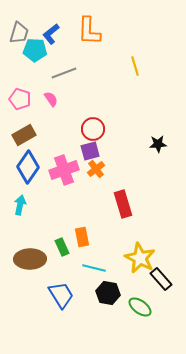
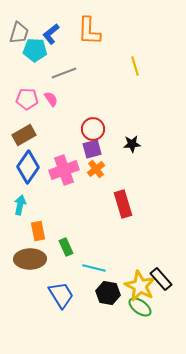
pink pentagon: moved 7 px right; rotated 15 degrees counterclockwise
black star: moved 26 px left
purple square: moved 2 px right, 2 px up
orange rectangle: moved 44 px left, 6 px up
green rectangle: moved 4 px right
yellow star: moved 28 px down
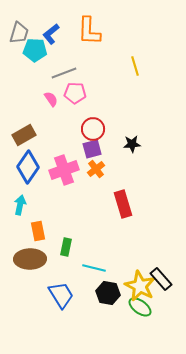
pink pentagon: moved 48 px right, 6 px up
green rectangle: rotated 36 degrees clockwise
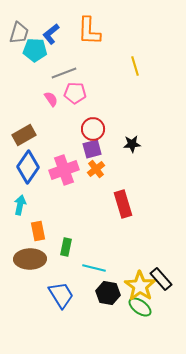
yellow star: rotated 8 degrees clockwise
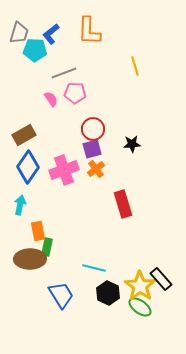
green rectangle: moved 19 px left
black hexagon: rotated 15 degrees clockwise
